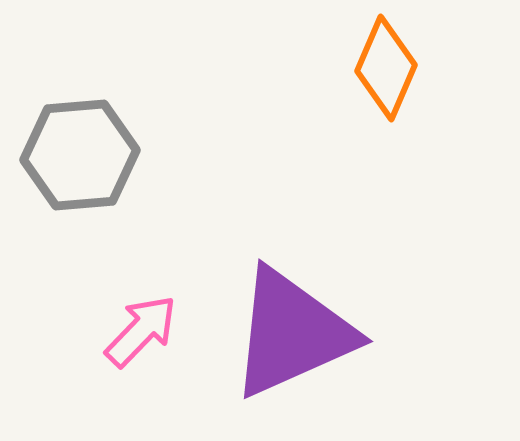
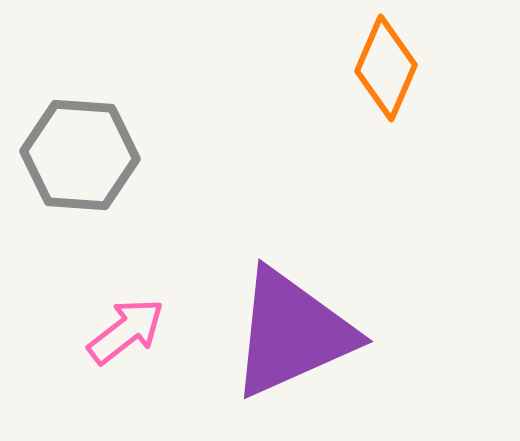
gray hexagon: rotated 9 degrees clockwise
pink arrow: moved 15 px left; rotated 8 degrees clockwise
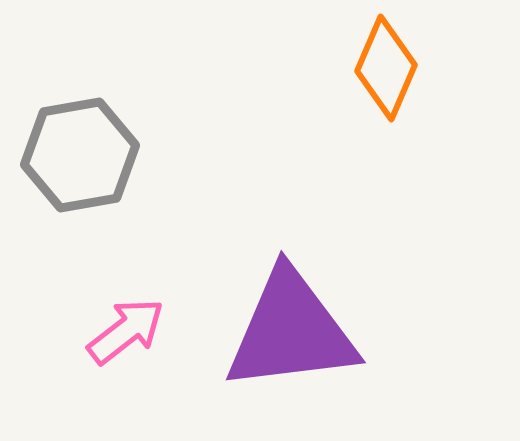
gray hexagon: rotated 14 degrees counterclockwise
purple triangle: moved 1 px left, 2 px up; rotated 17 degrees clockwise
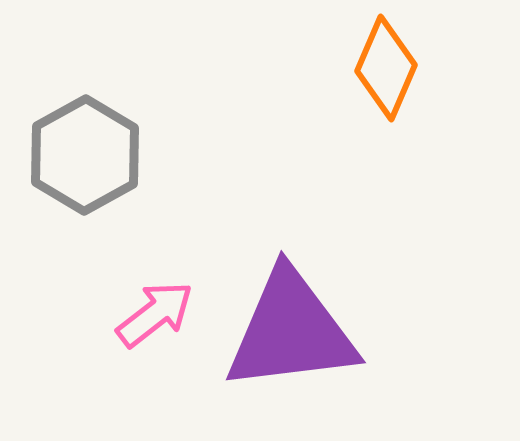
gray hexagon: moved 5 px right; rotated 19 degrees counterclockwise
pink arrow: moved 29 px right, 17 px up
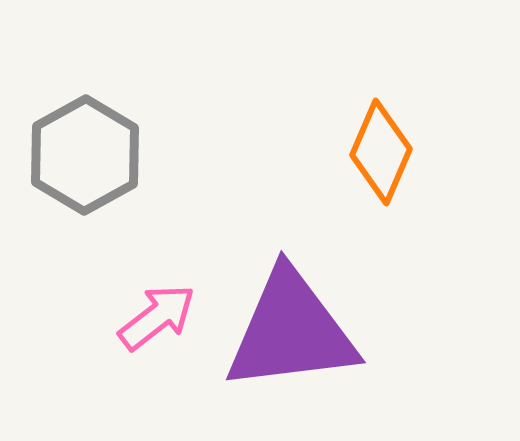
orange diamond: moved 5 px left, 84 px down
pink arrow: moved 2 px right, 3 px down
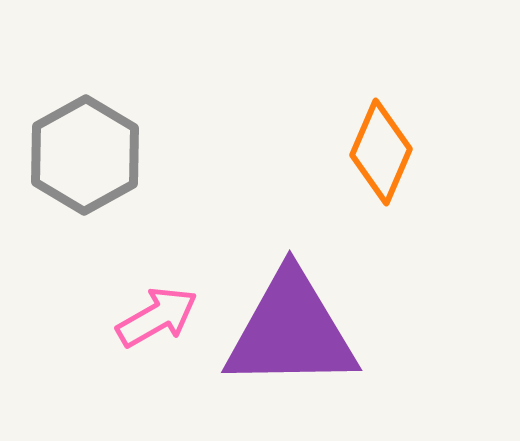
pink arrow: rotated 8 degrees clockwise
purple triangle: rotated 6 degrees clockwise
